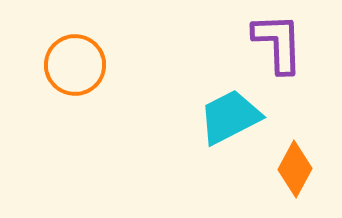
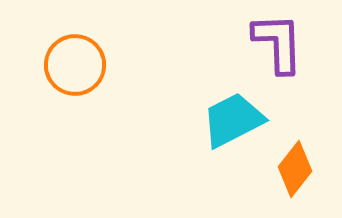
cyan trapezoid: moved 3 px right, 3 px down
orange diamond: rotated 10 degrees clockwise
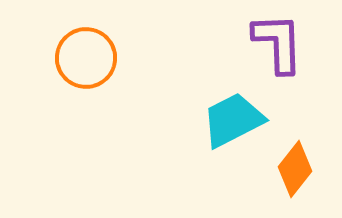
orange circle: moved 11 px right, 7 px up
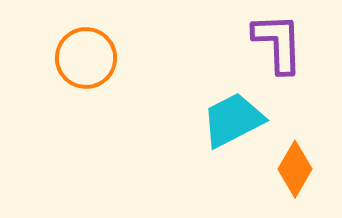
orange diamond: rotated 8 degrees counterclockwise
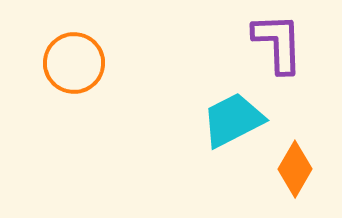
orange circle: moved 12 px left, 5 px down
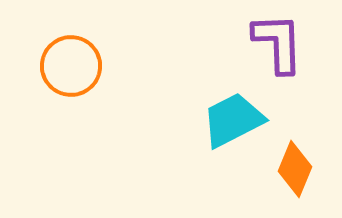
orange circle: moved 3 px left, 3 px down
orange diamond: rotated 8 degrees counterclockwise
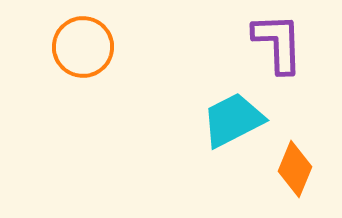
orange circle: moved 12 px right, 19 px up
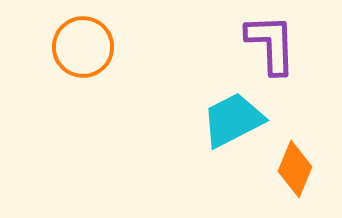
purple L-shape: moved 7 px left, 1 px down
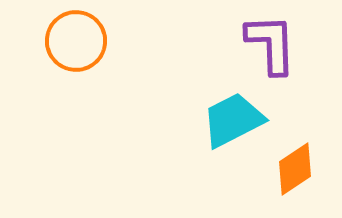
orange circle: moved 7 px left, 6 px up
orange diamond: rotated 34 degrees clockwise
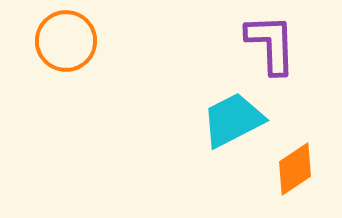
orange circle: moved 10 px left
